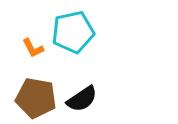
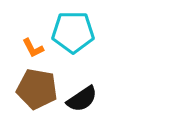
cyan pentagon: rotated 12 degrees clockwise
brown pentagon: moved 1 px right, 9 px up
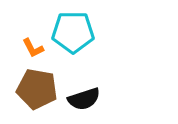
black semicircle: moved 2 px right; rotated 16 degrees clockwise
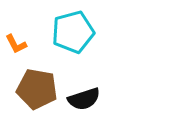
cyan pentagon: rotated 15 degrees counterclockwise
orange L-shape: moved 17 px left, 4 px up
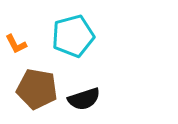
cyan pentagon: moved 4 px down
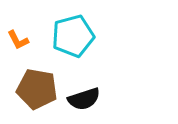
orange L-shape: moved 2 px right, 4 px up
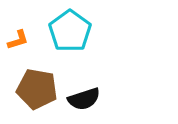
cyan pentagon: moved 3 px left, 5 px up; rotated 21 degrees counterclockwise
orange L-shape: rotated 80 degrees counterclockwise
